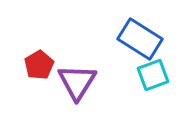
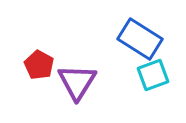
red pentagon: rotated 12 degrees counterclockwise
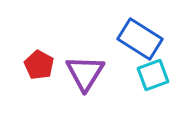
purple triangle: moved 8 px right, 9 px up
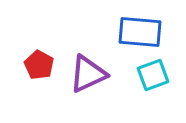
blue rectangle: moved 7 px up; rotated 27 degrees counterclockwise
purple triangle: moved 3 px right, 1 px down; rotated 33 degrees clockwise
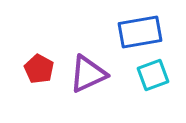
blue rectangle: rotated 15 degrees counterclockwise
red pentagon: moved 4 px down
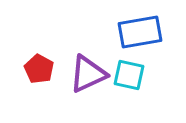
cyan square: moved 24 px left; rotated 32 degrees clockwise
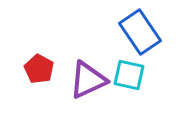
blue rectangle: rotated 66 degrees clockwise
purple triangle: moved 6 px down
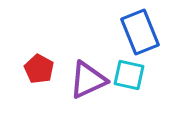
blue rectangle: rotated 12 degrees clockwise
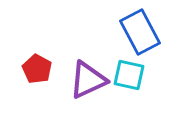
blue rectangle: rotated 6 degrees counterclockwise
red pentagon: moved 2 px left
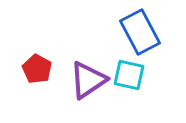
purple triangle: rotated 9 degrees counterclockwise
